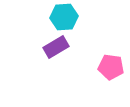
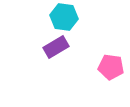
cyan hexagon: rotated 12 degrees clockwise
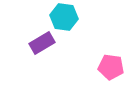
purple rectangle: moved 14 px left, 4 px up
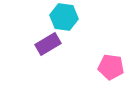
purple rectangle: moved 6 px right, 1 px down
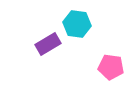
cyan hexagon: moved 13 px right, 7 px down
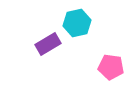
cyan hexagon: moved 1 px up; rotated 20 degrees counterclockwise
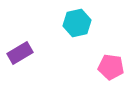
purple rectangle: moved 28 px left, 9 px down
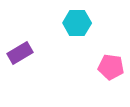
cyan hexagon: rotated 12 degrees clockwise
